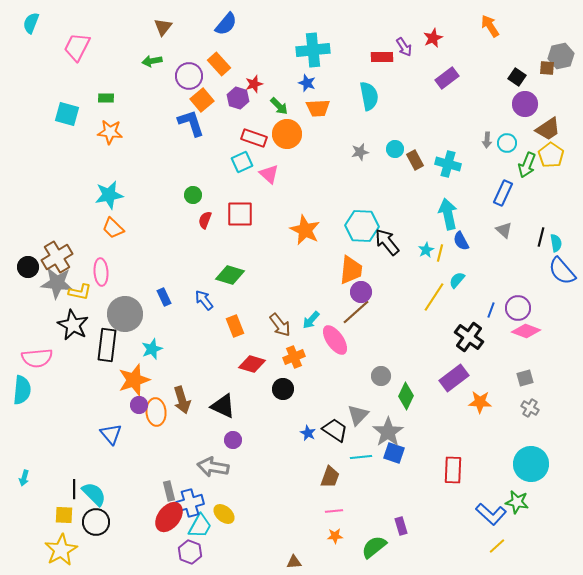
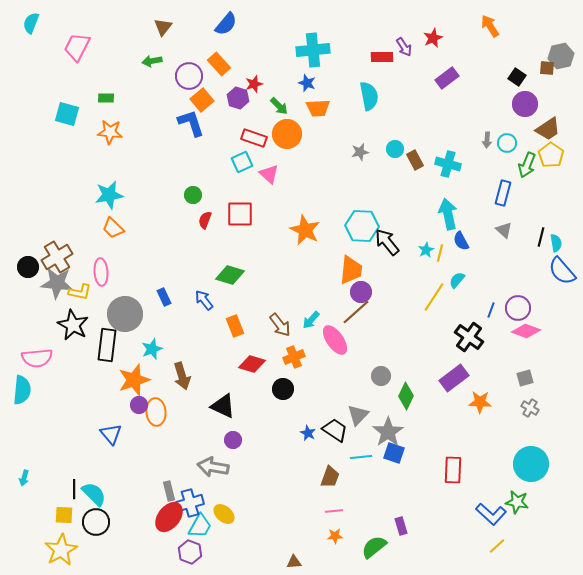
blue rectangle at (503, 193): rotated 10 degrees counterclockwise
brown arrow at (182, 400): moved 24 px up
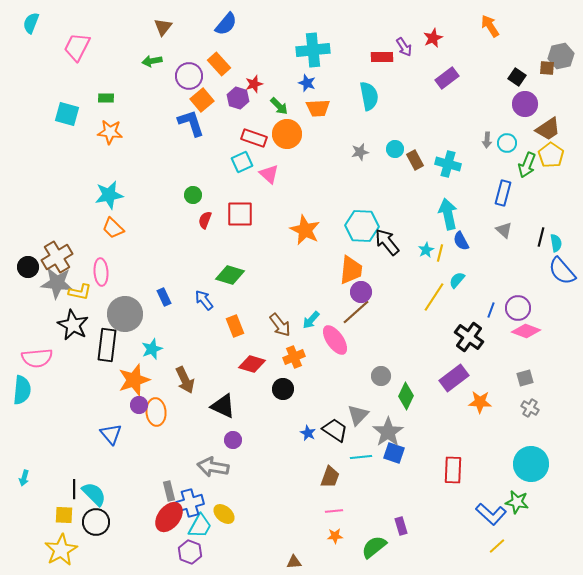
brown arrow at (182, 376): moved 3 px right, 4 px down; rotated 8 degrees counterclockwise
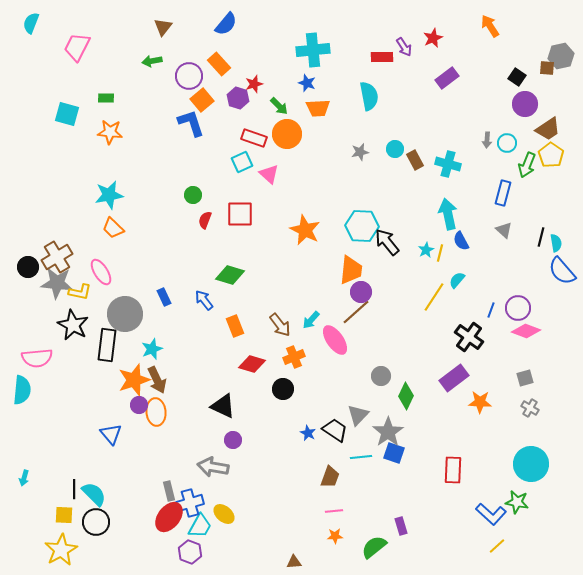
pink ellipse at (101, 272): rotated 28 degrees counterclockwise
brown arrow at (185, 380): moved 28 px left
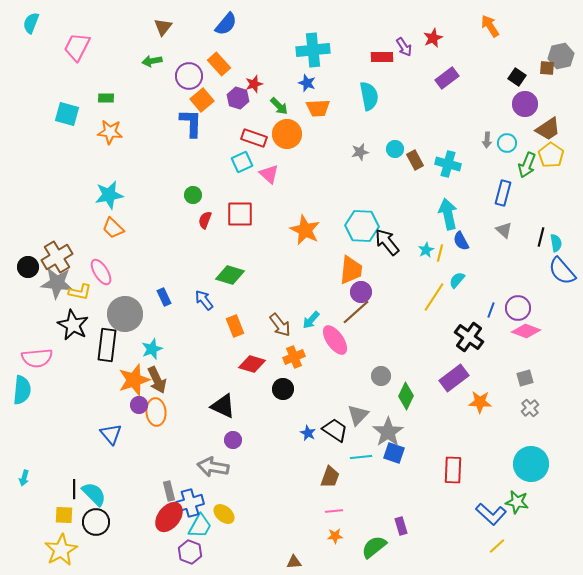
blue L-shape at (191, 123): rotated 20 degrees clockwise
gray cross at (530, 408): rotated 18 degrees clockwise
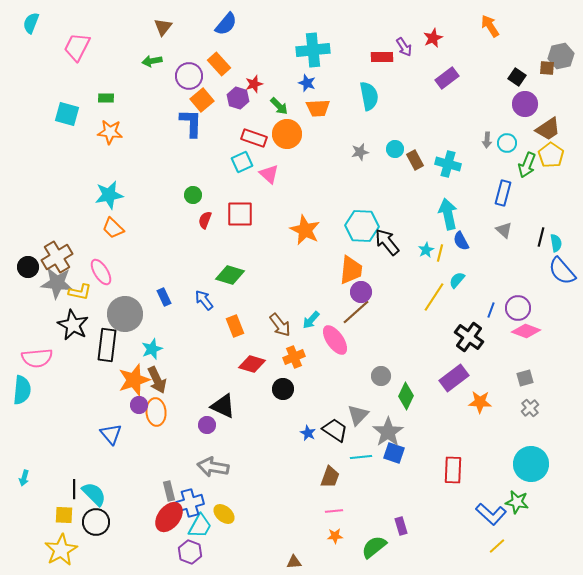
purple circle at (233, 440): moved 26 px left, 15 px up
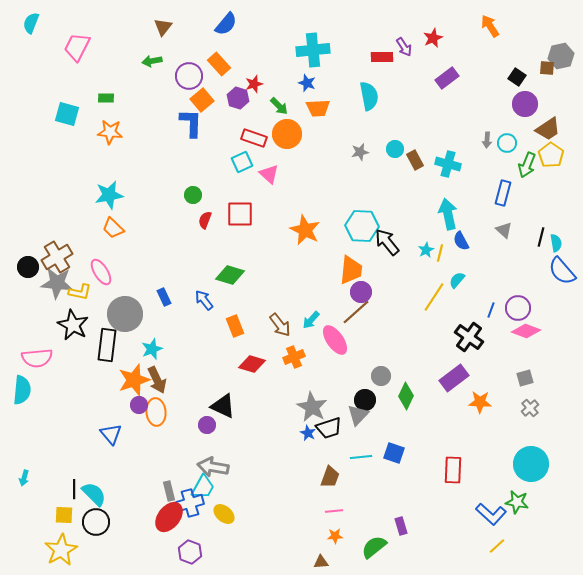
black circle at (283, 389): moved 82 px right, 11 px down
black trapezoid at (335, 430): moved 6 px left, 2 px up; rotated 128 degrees clockwise
gray star at (388, 432): moved 76 px left, 25 px up; rotated 8 degrees counterclockwise
cyan trapezoid at (200, 526): moved 3 px right, 39 px up
brown triangle at (294, 562): moved 27 px right
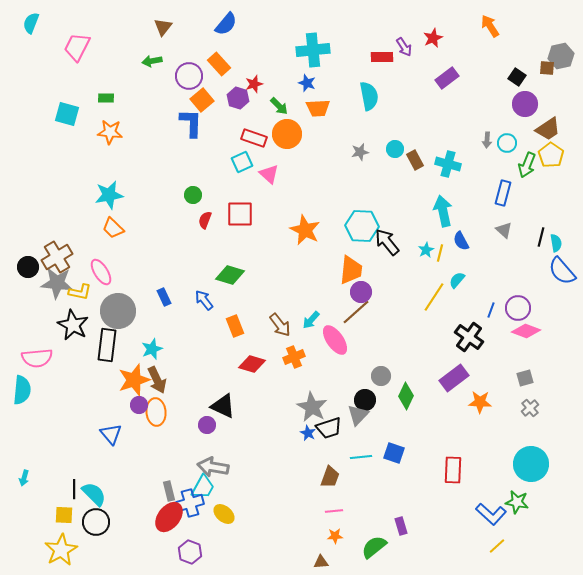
cyan arrow at (448, 214): moved 5 px left, 3 px up
gray circle at (125, 314): moved 7 px left, 3 px up
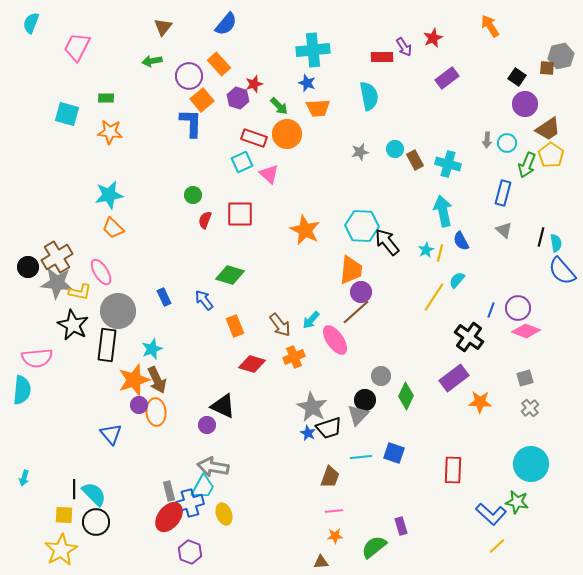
yellow ellipse at (224, 514): rotated 30 degrees clockwise
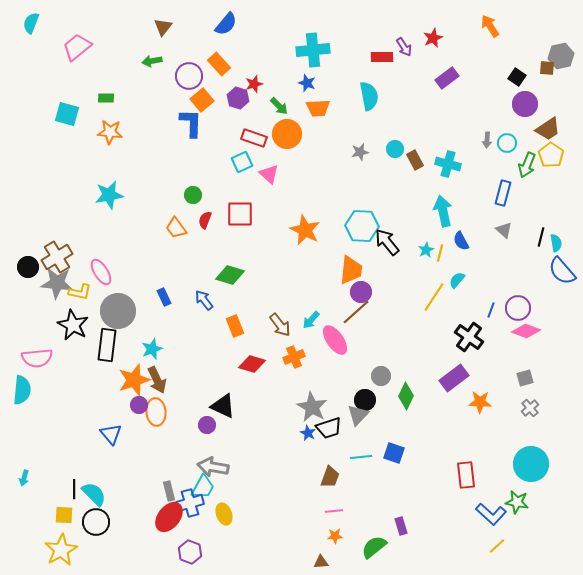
pink trapezoid at (77, 47): rotated 24 degrees clockwise
orange trapezoid at (113, 228): moved 63 px right; rotated 10 degrees clockwise
red rectangle at (453, 470): moved 13 px right, 5 px down; rotated 8 degrees counterclockwise
